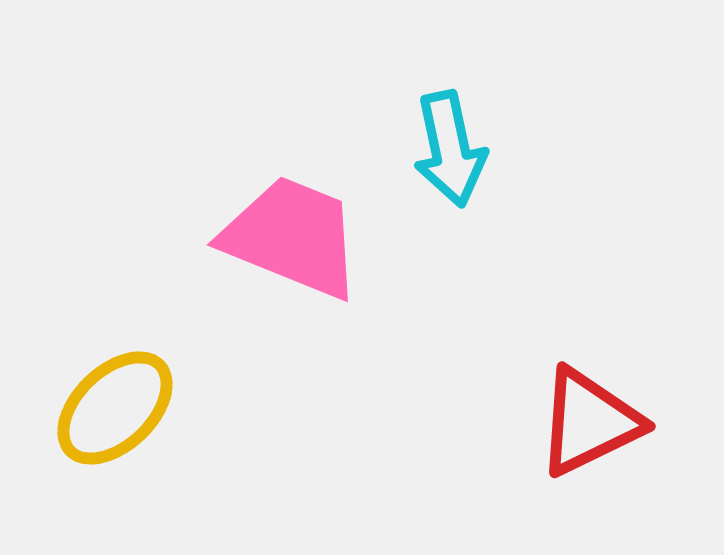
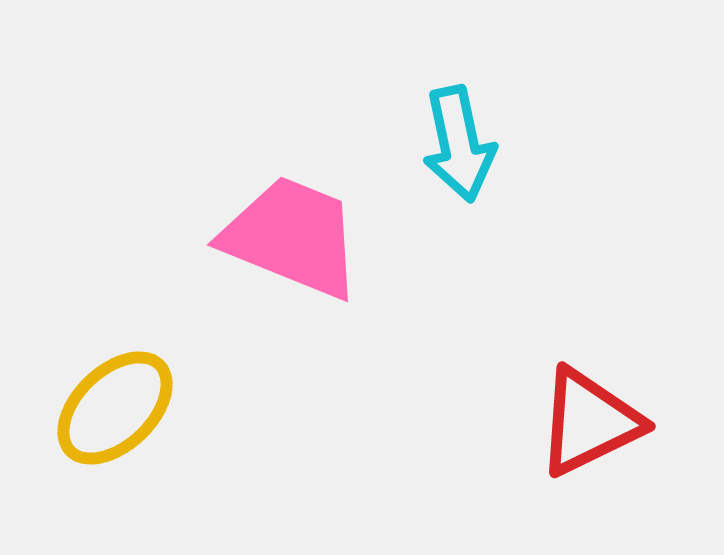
cyan arrow: moved 9 px right, 5 px up
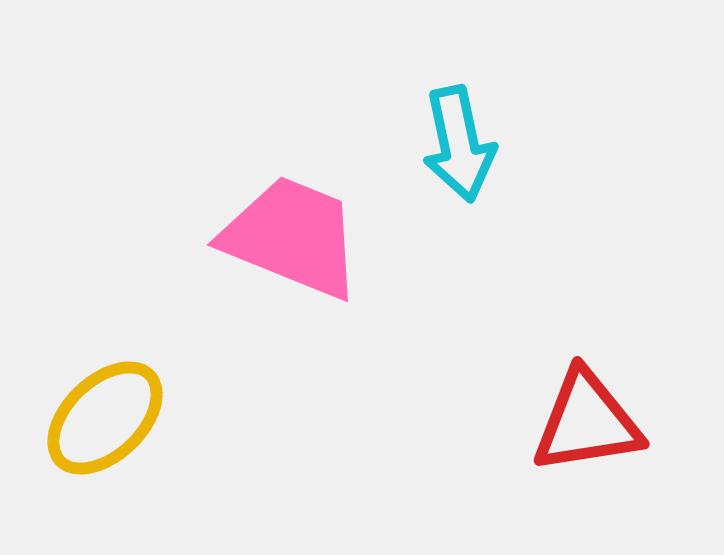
yellow ellipse: moved 10 px left, 10 px down
red triangle: moved 2 px left; rotated 17 degrees clockwise
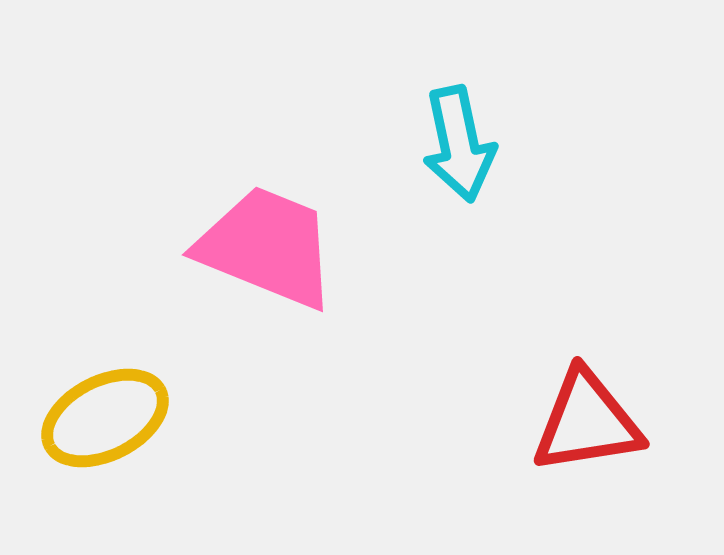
pink trapezoid: moved 25 px left, 10 px down
yellow ellipse: rotated 17 degrees clockwise
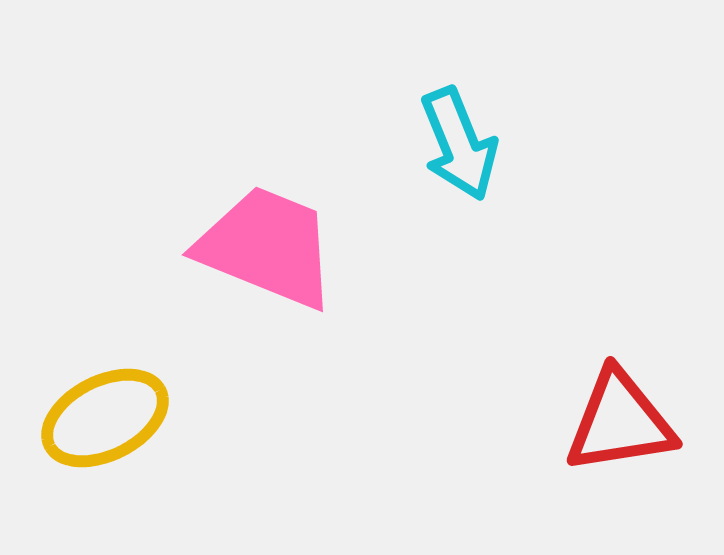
cyan arrow: rotated 10 degrees counterclockwise
red triangle: moved 33 px right
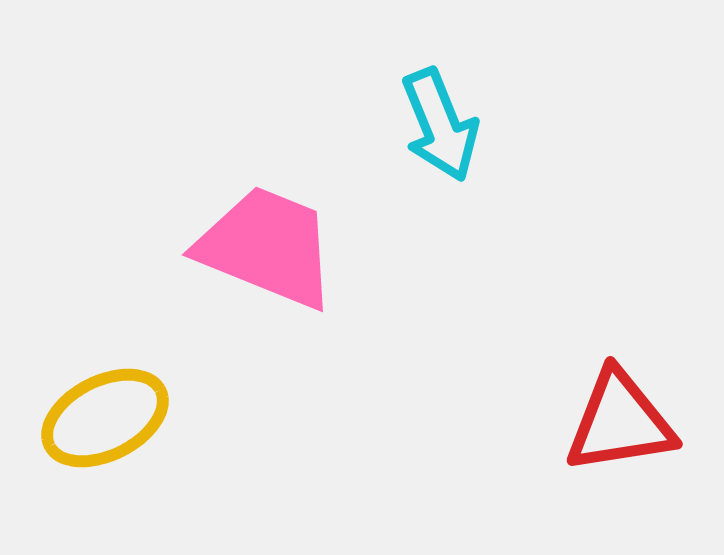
cyan arrow: moved 19 px left, 19 px up
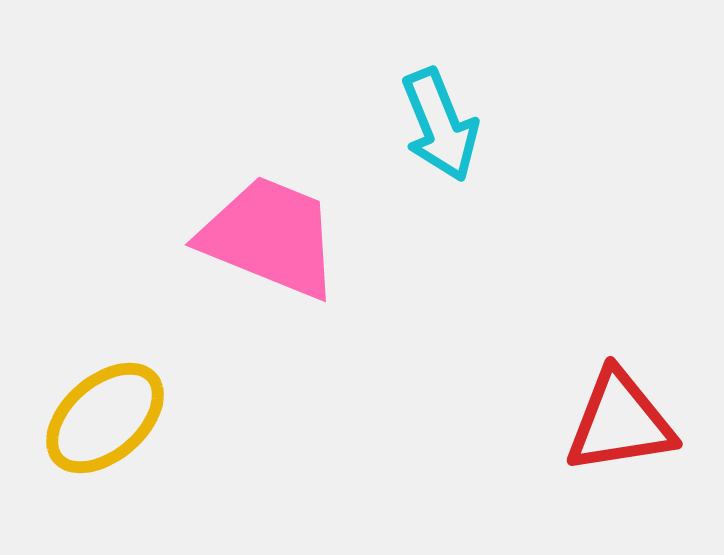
pink trapezoid: moved 3 px right, 10 px up
yellow ellipse: rotated 14 degrees counterclockwise
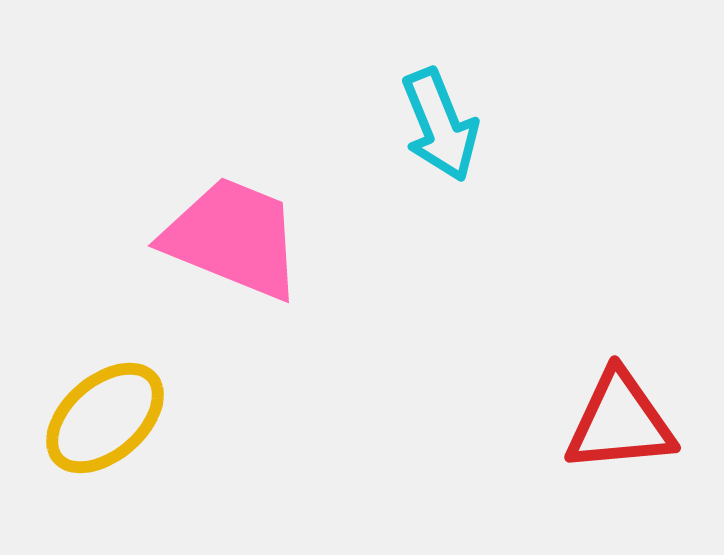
pink trapezoid: moved 37 px left, 1 px down
red triangle: rotated 4 degrees clockwise
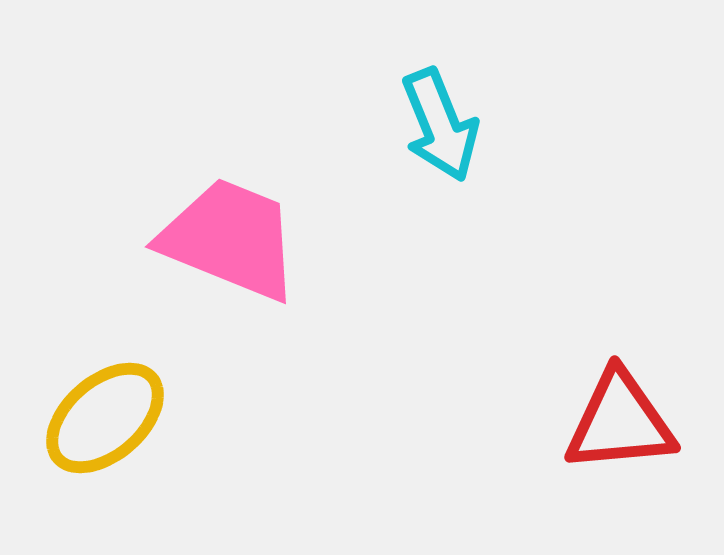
pink trapezoid: moved 3 px left, 1 px down
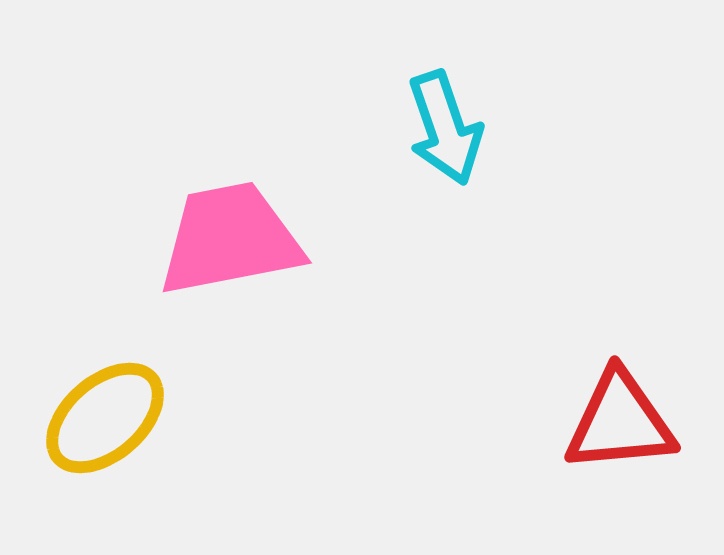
cyan arrow: moved 5 px right, 3 px down; rotated 3 degrees clockwise
pink trapezoid: rotated 33 degrees counterclockwise
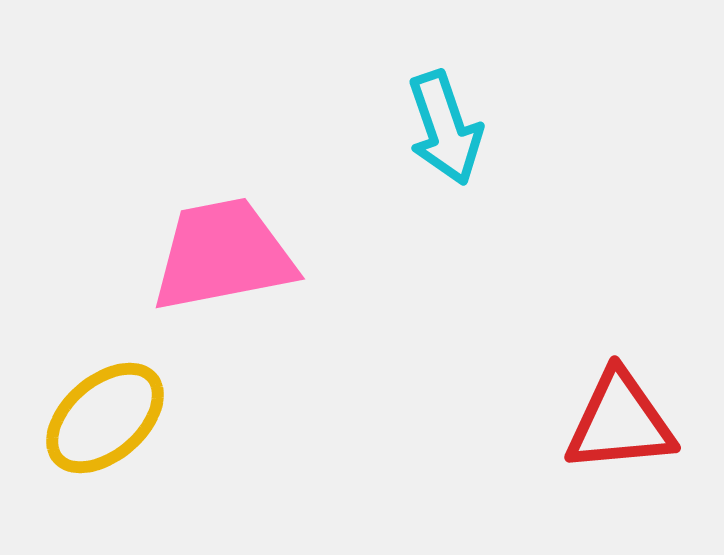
pink trapezoid: moved 7 px left, 16 px down
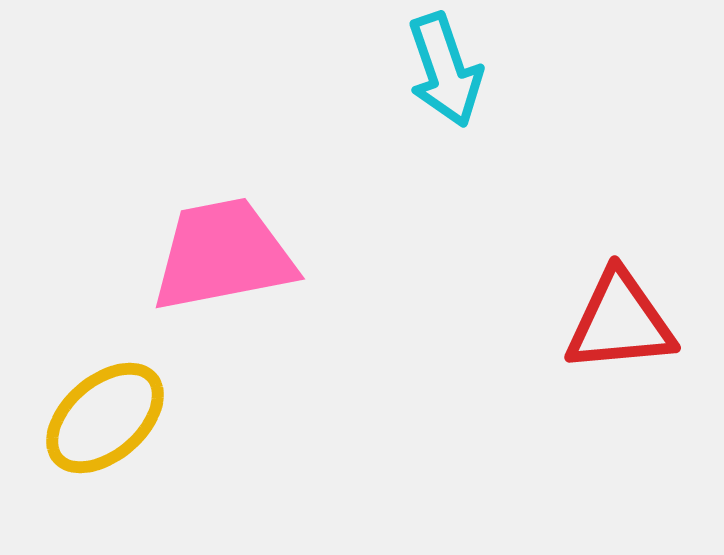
cyan arrow: moved 58 px up
red triangle: moved 100 px up
